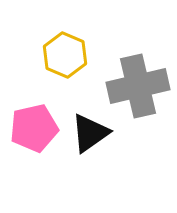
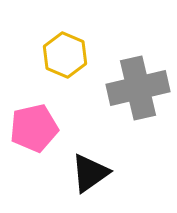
gray cross: moved 2 px down
black triangle: moved 40 px down
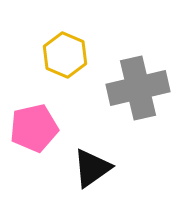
black triangle: moved 2 px right, 5 px up
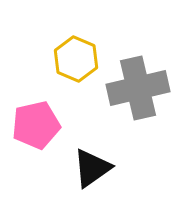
yellow hexagon: moved 11 px right, 4 px down
pink pentagon: moved 2 px right, 3 px up
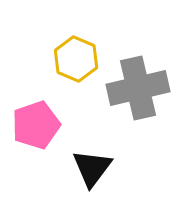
pink pentagon: rotated 6 degrees counterclockwise
black triangle: rotated 18 degrees counterclockwise
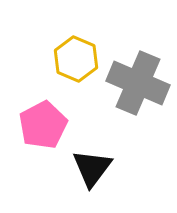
gray cross: moved 5 px up; rotated 36 degrees clockwise
pink pentagon: moved 7 px right; rotated 9 degrees counterclockwise
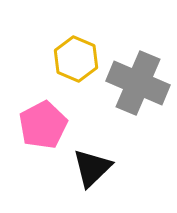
black triangle: rotated 9 degrees clockwise
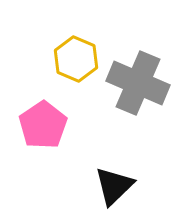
pink pentagon: rotated 6 degrees counterclockwise
black triangle: moved 22 px right, 18 px down
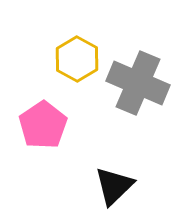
yellow hexagon: moved 1 px right; rotated 6 degrees clockwise
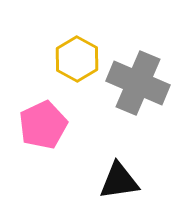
pink pentagon: rotated 9 degrees clockwise
black triangle: moved 5 px right, 5 px up; rotated 36 degrees clockwise
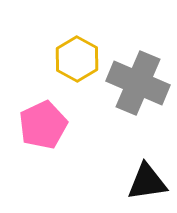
black triangle: moved 28 px right, 1 px down
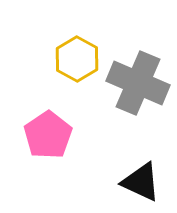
pink pentagon: moved 5 px right, 10 px down; rotated 9 degrees counterclockwise
black triangle: moved 6 px left; rotated 33 degrees clockwise
